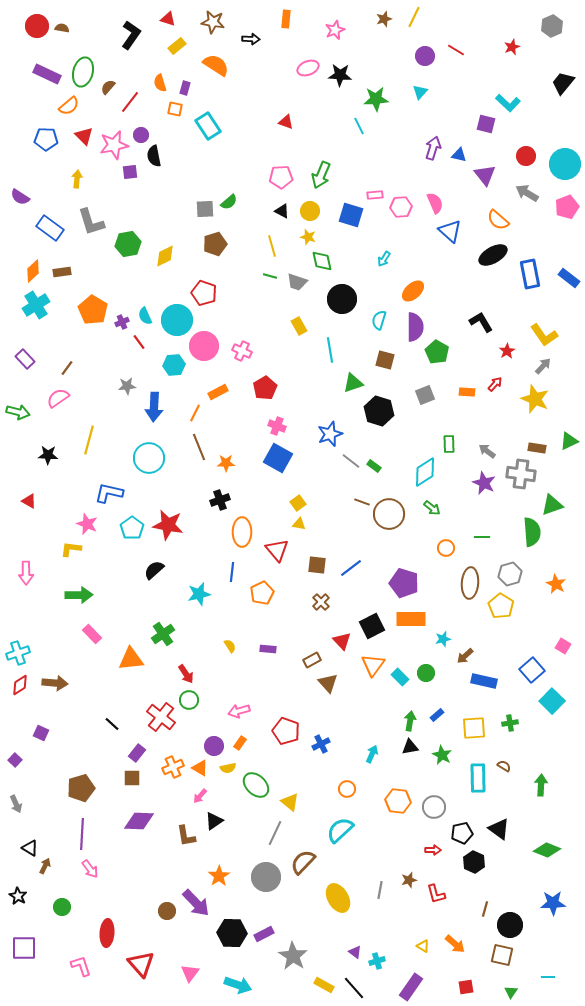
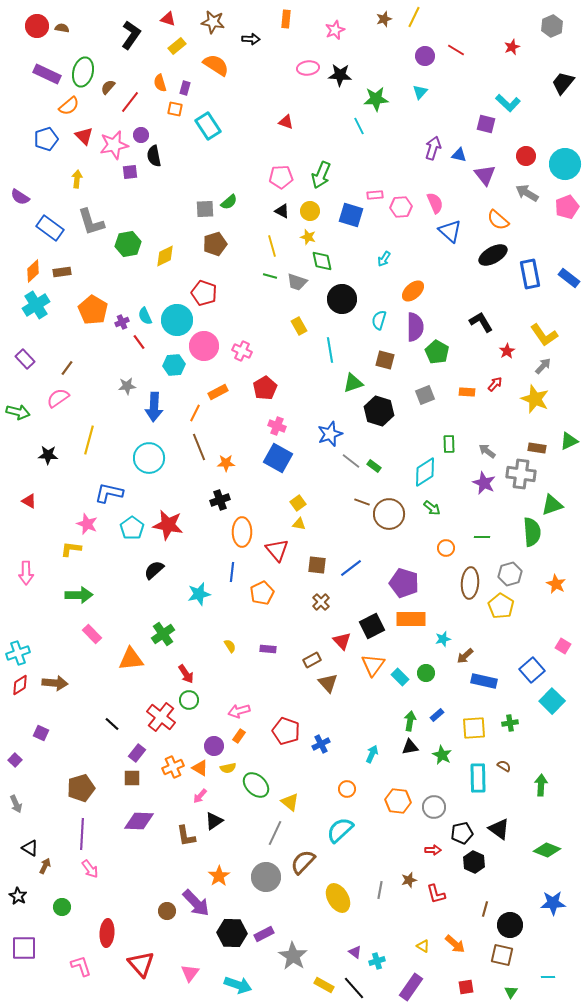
pink ellipse at (308, 68): rotated 15 degrees clockwise
blue pentagon at (46, 139): rotated 20 degrees counterclockwise
orange rectangle at (240, 743): moved 1 px left, 7 px up
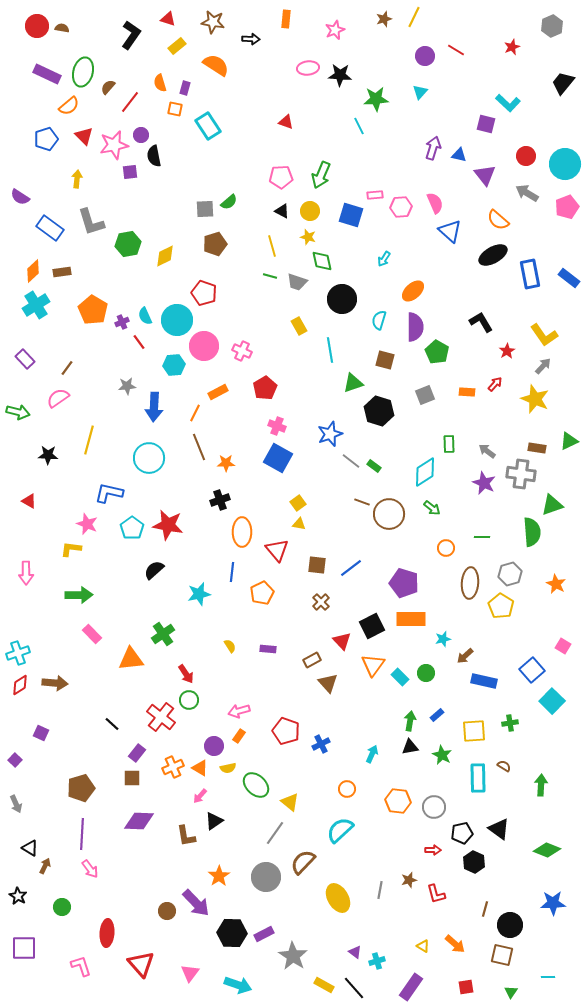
yellow square at (474, 728): moved 3 px down
gray line at (275, 833): rotated 10 degrees clockwise
